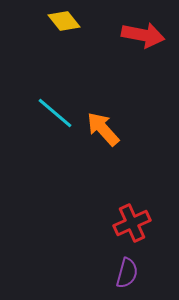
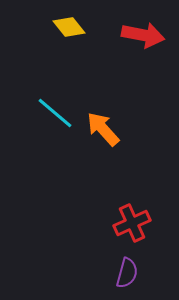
yellow diamond: moved 5 px right, 6 px down
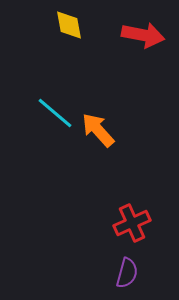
yellow diamond: moved 2 px up; rotated 28 degrees clockwise
orange arrow: moved 5 px left, 1 px down
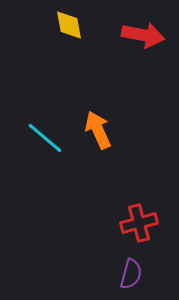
cyan line: moved 10 px left, 25 px down
orange arrow: rotated 18 degrees clockwise
red cross: moved 7 px right; rotated 9 degrees clockwise
purple semicircle: moved 4 px right, 1 px down
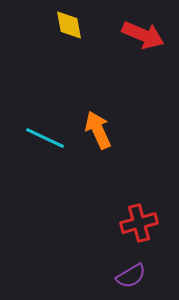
red arrow: rotated 12 degrees clockwise
cyan line: rotated 15 degrees counterclockwise
purple semicircle: moved 2 px down; rotated 44 degrees clockwise
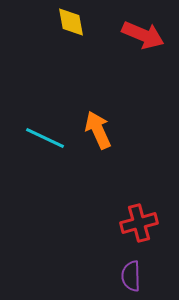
yellow diamond: moved 2 px right, 3 px up
purple semicircle: rotated 120 degrees clockwise
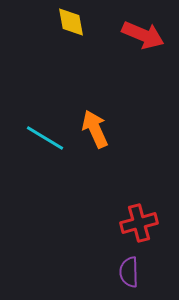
orange arrow: moved 3 px left, 1 px up
cyan line: rotated 6 degrees clockwise
purple semicircle: moved 2 px left, 4 px up
